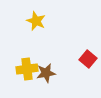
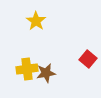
yellow star: rotated 12 degrees clockwise
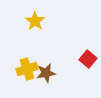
yellow star: moved 1 px left
yellow cross: rotated 10 degrees counterclockwise
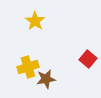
yellow cross: moved 1 px right, 2 px up
brown star: moved 6 px down
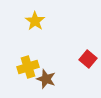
brown star: rotated 30 degrees clockwise
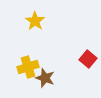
brown star: moved 1 px left, 1 px up
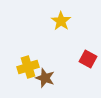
yellow star: moved 26 px right
red square: rotated 12 degrees counterclockwise
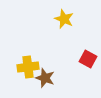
yellow star: moved 3 px right, 2 px up; rotated 12 degrees counterclockwise
yellow cross: rotated 10 degrees clockwise
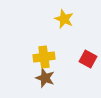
yellow cross: moved 16 px right, 10 px up
